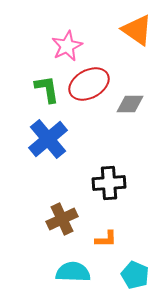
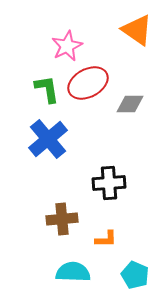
red ellipse: moved 1 px left, 1 px up
brown cross: rotated 20 degrees clockwise
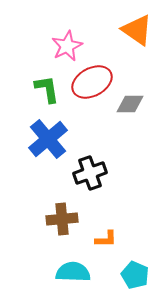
red ellipse: moved 4 px right, 1 px up
black cross: moved 19 px left, 10 px up; rotated 16 degrees counterclockwise
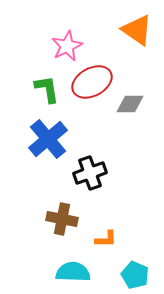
brown cross: rotated 16 degrees clockwise
